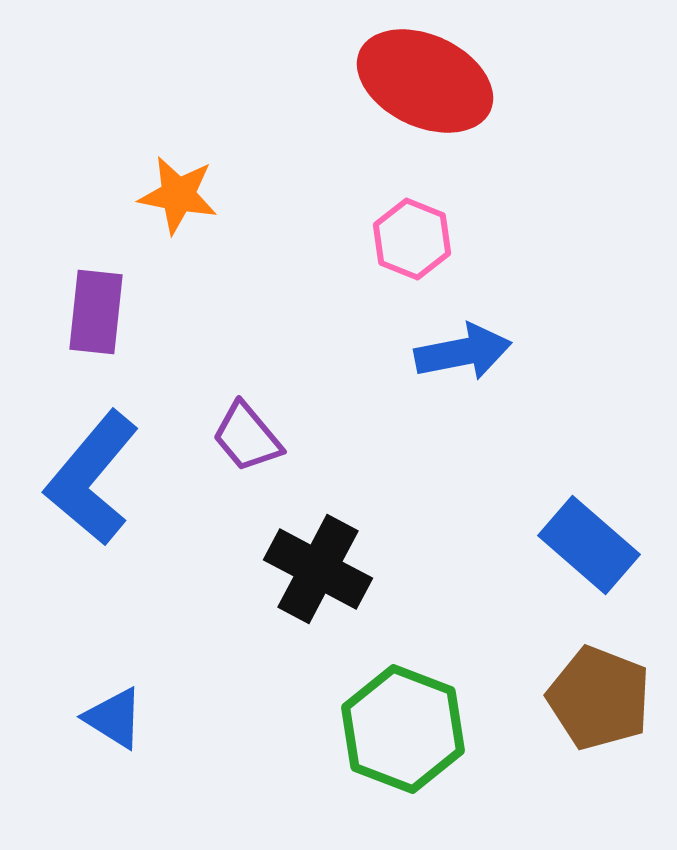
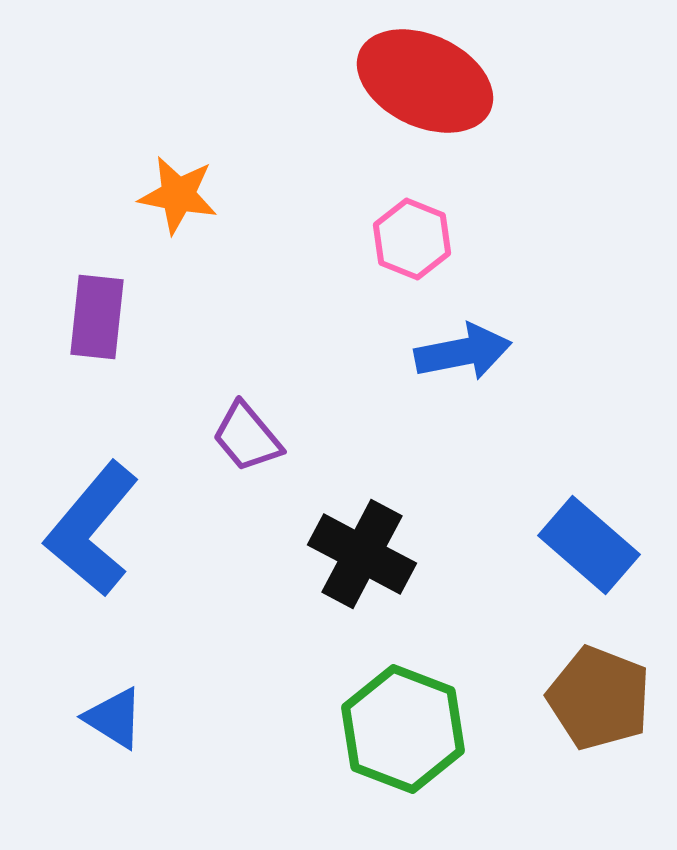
purple rectangle: moved 1 px right, 5 px down
blue L-shape: moved 51 px down
black cross: moved 44 px right, 15 px up
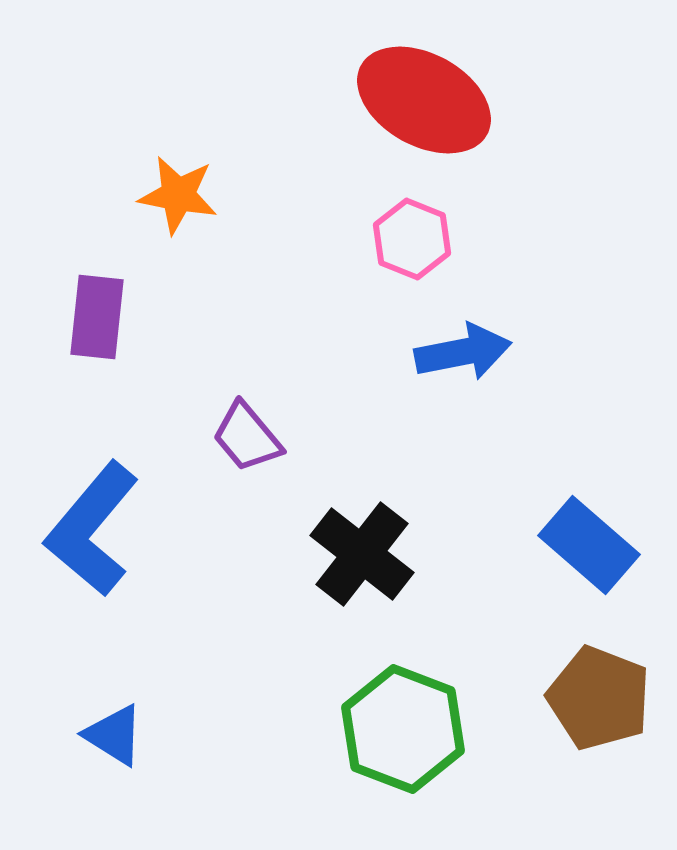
red ellipse: moved 1 px left, 19 px down; rotated 4 degrees clockwise
black cross: rotated 10 degrees clockwise
blue triangle: moved 17 px down
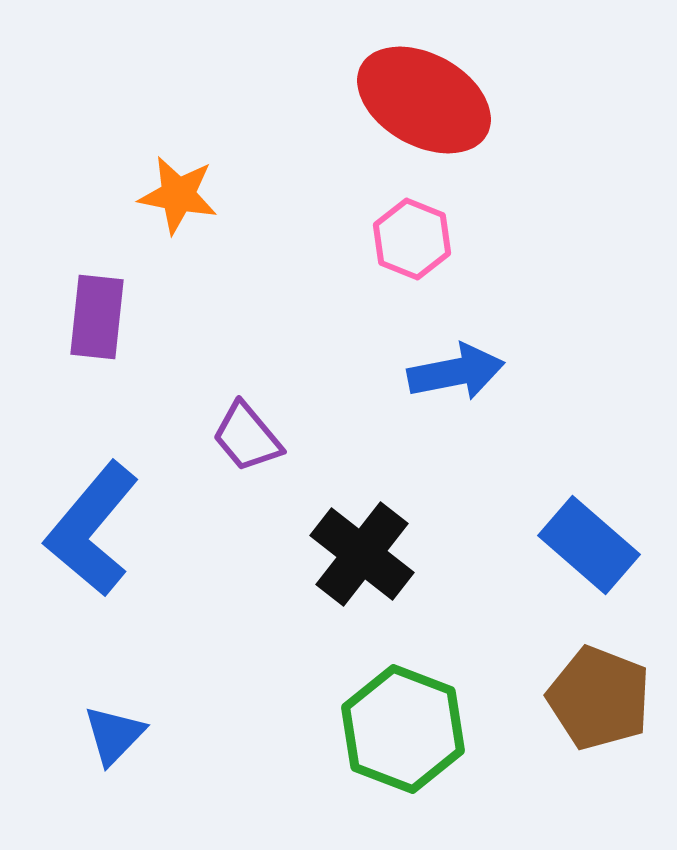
blue arrow: moved 7 px left, 20 px down
blue triangle: rotated 42 degrees clockwise
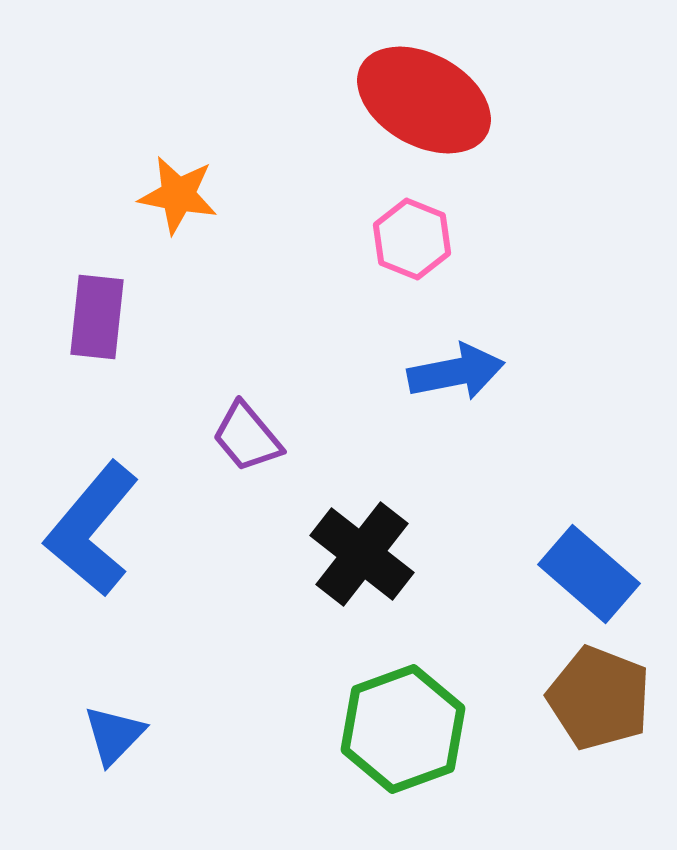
blue rectangle: moved 29 px down
green hexagon: rotated 19 degrees clockwise
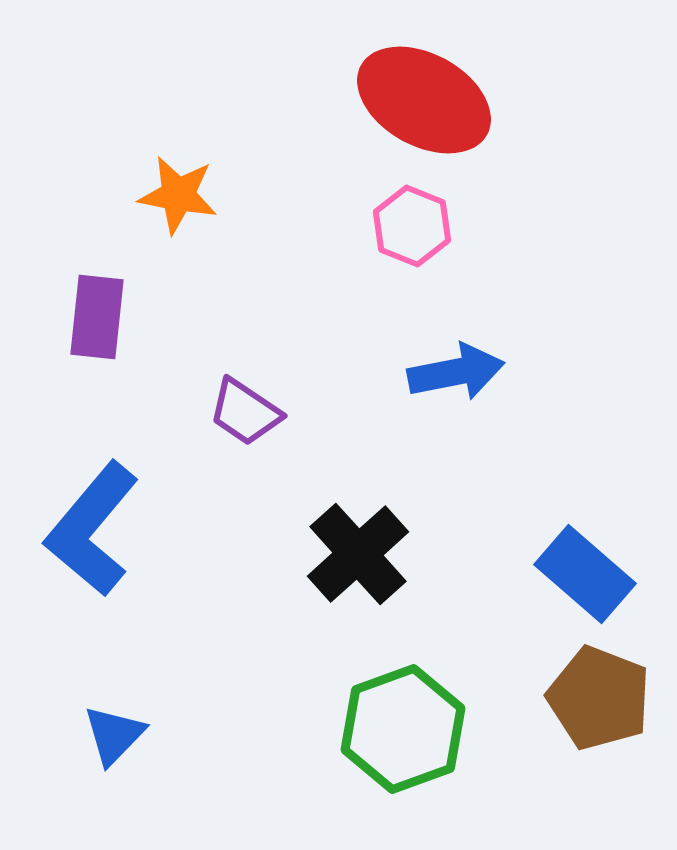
pink hexagon: moved 13 px up
purple trapezoid: moved 2 px left, 25 px up; rotated 16 degrees counterclockwise
black cross: moved 4 px left; rotated 10 degrees clockwise
blue rectangle: moved 4 px left
